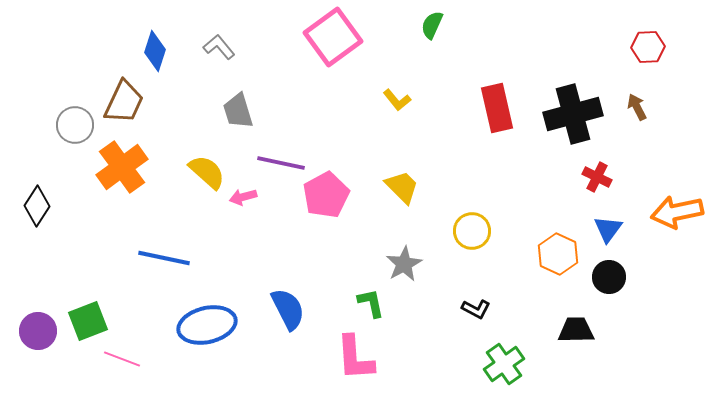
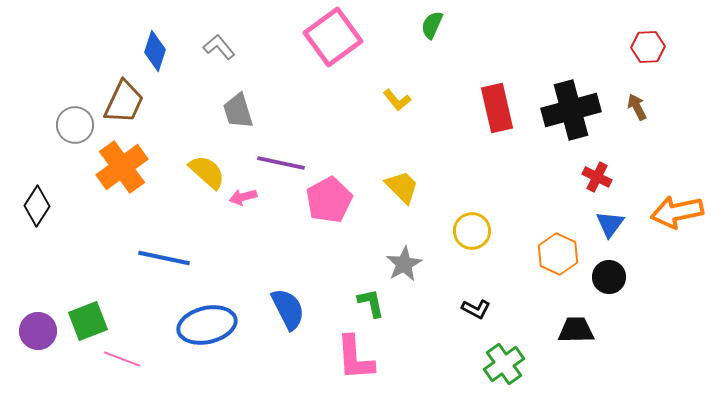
black cross: moved 2 px left, 4 px up
pink pentagon: moved 3 px right, 5 px down
blue triangle: moved 2 px right, 5 px up
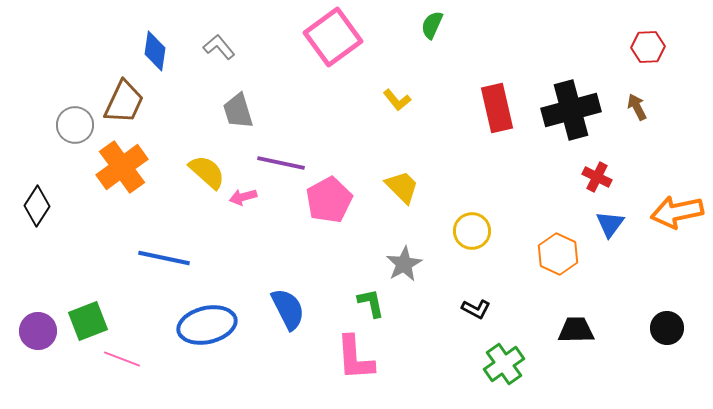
blue diamond: rotated 9 degrees counterclockwise
black circle: moved 58 px right, 51 px down
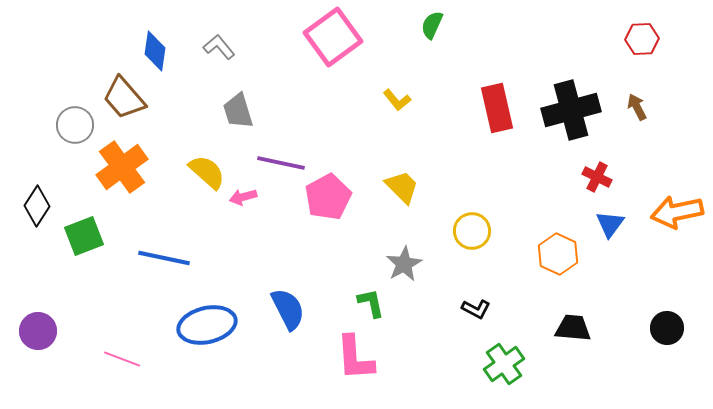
red hexagon: moved 6 px left, 8 px up
brown trapezoid: moved 4 px up; rotated 114 degrees clockwise
pink pentagon: moved 1 px left, 3 px up
green square: moved 4 px left, 85 px up
black trapezoid: moved 3 px left, 2 px up; rotated 6 degrees clockwise
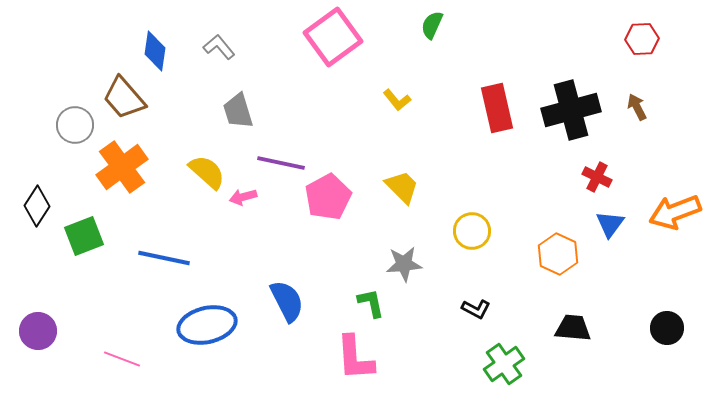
orange arrow: moved 2 px left; rotated 9 degrees counterclockwise
gray star: rotated 24 degrees clockwise
blue semicircle: moved 1 px left, 8 px up
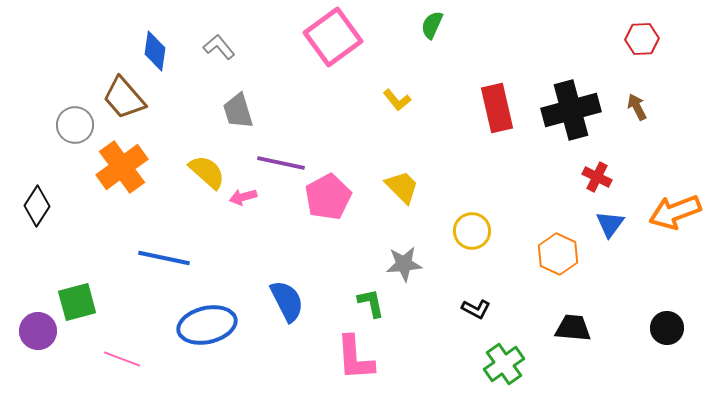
green square: moved 7 px left, 66 px down; rotated 6 degrees clockwise
